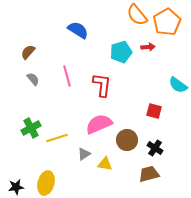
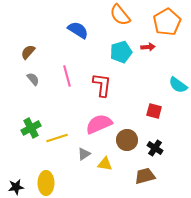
orange semicircle: moved 17 px left
brown trapezoid: moved 4 px left, 2 px down
yellow ellipse: rotated 15 degrees counterclockwise
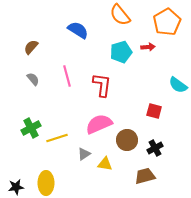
brown semicircle: moved 3 px right, 5 px up
black cross: rotated 28 degrees clockwise
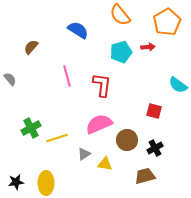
gray semicircle: moved 23 px left
black star: moved 5 px up
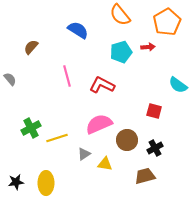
red L-shape: rotated 70 degrees counterclockwise
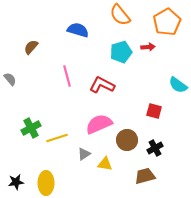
blue semicircle: rotated 15 degrees counterclockwise
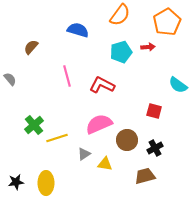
orange semicircle: rotated 105 degrees counterclockwise
green cross: moved 3 px right, 3 px up; rotated 12 degrees counterclockwise
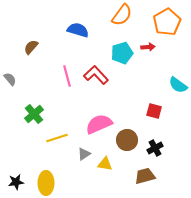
orange semicircle: moved 2 px right
cyan pentagon: moved 1 px right, 1 px down
red L-shape: moved 6 px left, 10 px up; rotated 20 degrees clockwise
green cross: moved 11 px up
